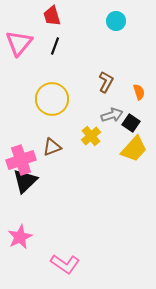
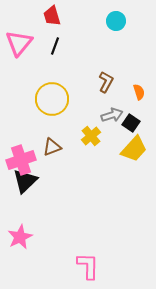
pink L-shape: moved 23 px right, 2 px down; rotated 124 degrees counterclockwise
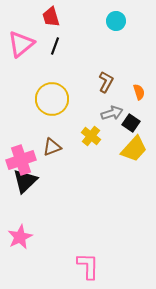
red trapezoid: moved 1 px left, 1 px down
pink triangle: moved 2 px right, 1 px down; rotated 12 degrees clockwise
gray arrow: moved 2 px up
yellow cross: rotated 12 degrees counterclockwise
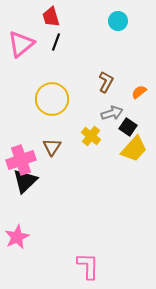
cyan circle: moved 2 px right
black line: moved 1 px right, 4 px up
orange semicircle: rotated 112 degrees counterclockwise
black square: moved 3 px left, 4 px down
brown triangle: rotated 36 degrees counterclockwise
pink star: moved 3 px left
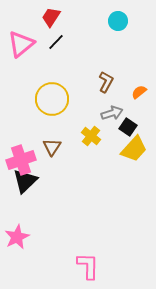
red trapezoid: rotated 50 degrees clockwise
black line: rotated 24 degrees clockwise
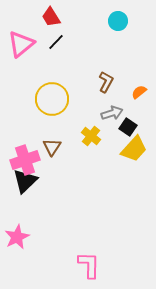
red trapezoid: rotated 65 degrees counterclockwise
pink cross: moved 4 px right
pink L-shape: moved 1 px right, 1 px up
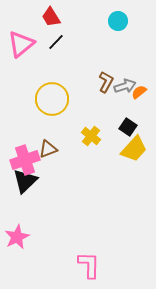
gray arrow: moved 13 px right, 27 px up
brown triangle: moved 4 px left, 2 px down; rotated 36 degrees clockwise
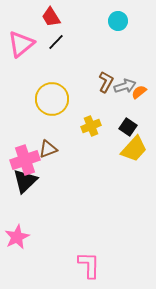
yellow cross: moved 10 px up; rotated 30 degrees clockwise
